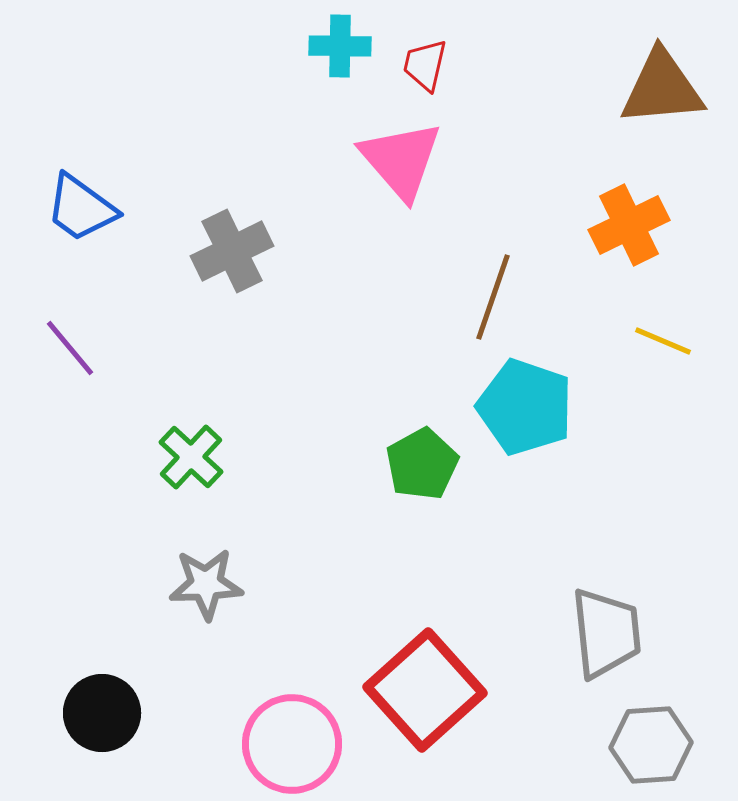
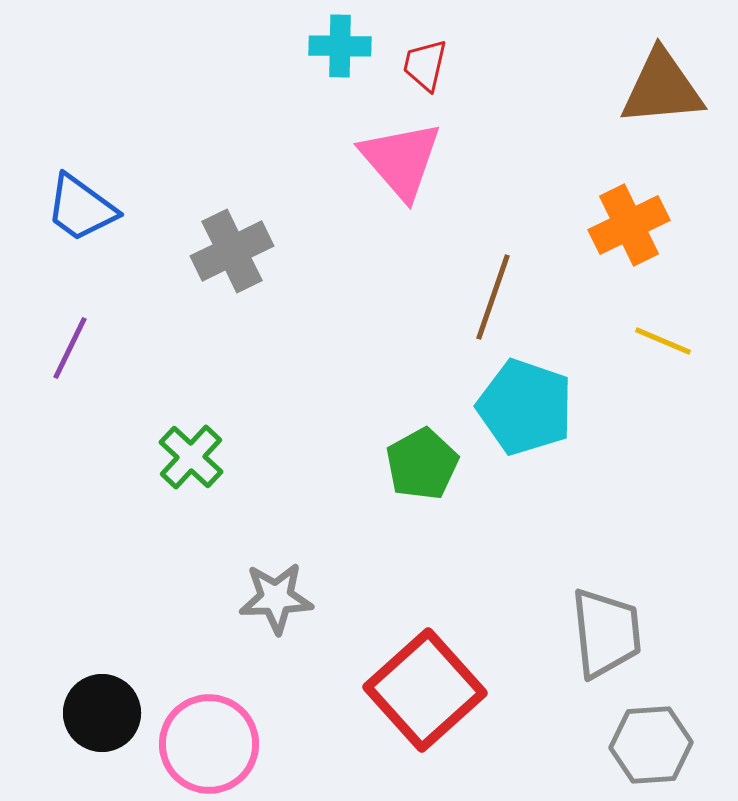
purple line: rotated 66 degrees clockwise
gray star: moved 70 px right, 14 px down
pink circle: moved 83 px left
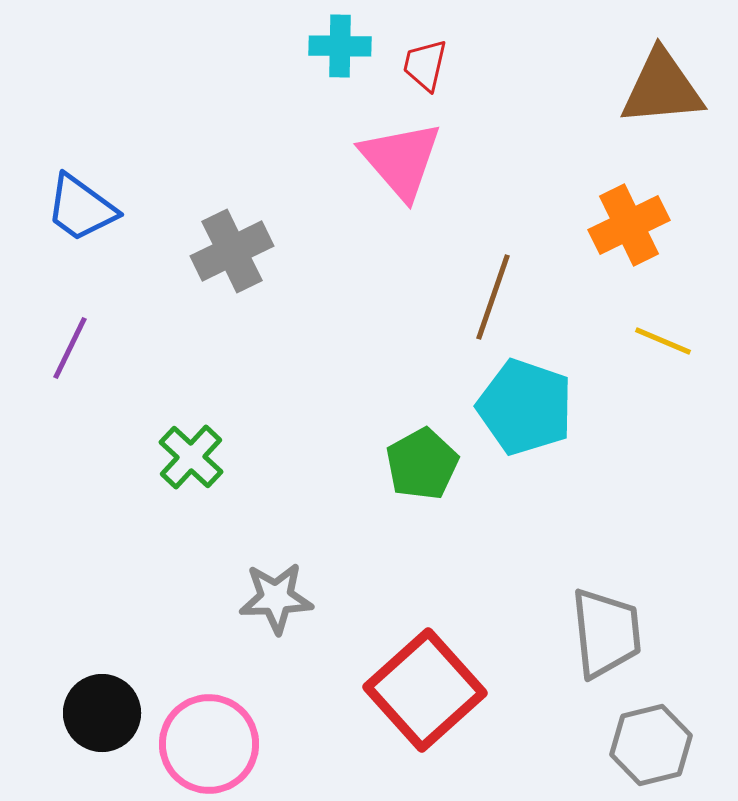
gray hexagon: rotated 10 degrees counterclockwise
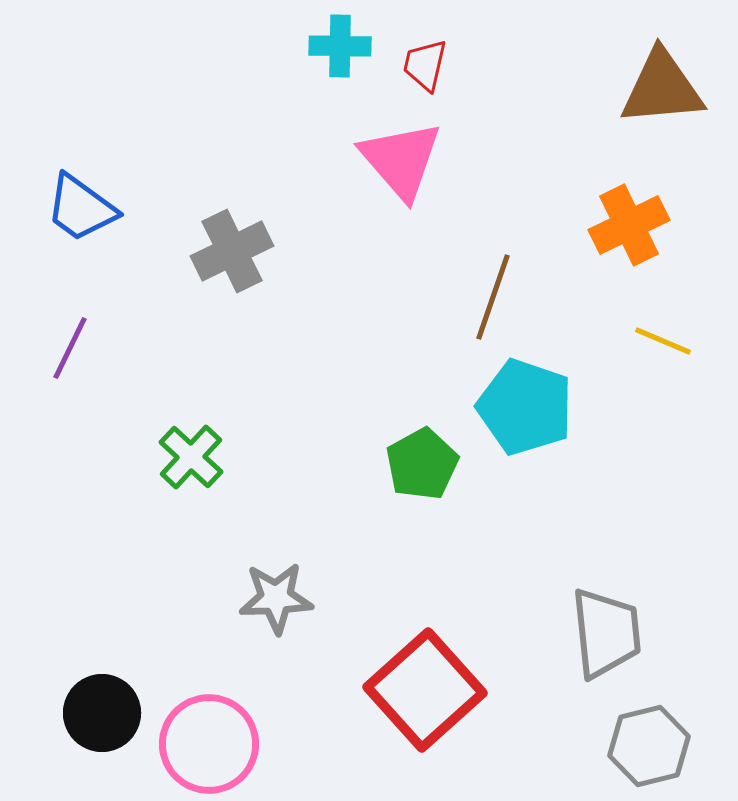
gray hexagon: moved 2 px left, 1 px down
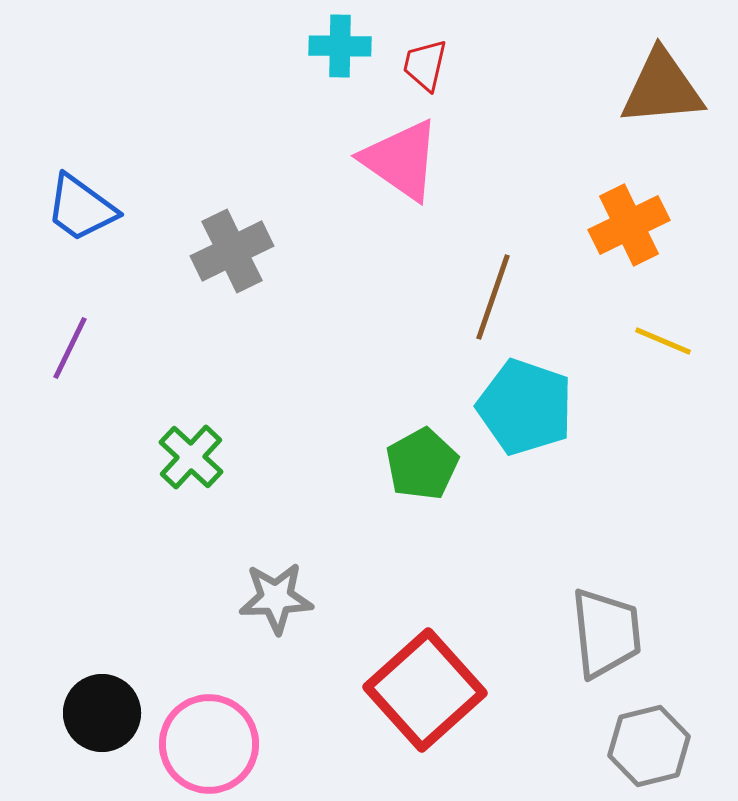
pink triangle: rotated 14 degrees counterclockwise
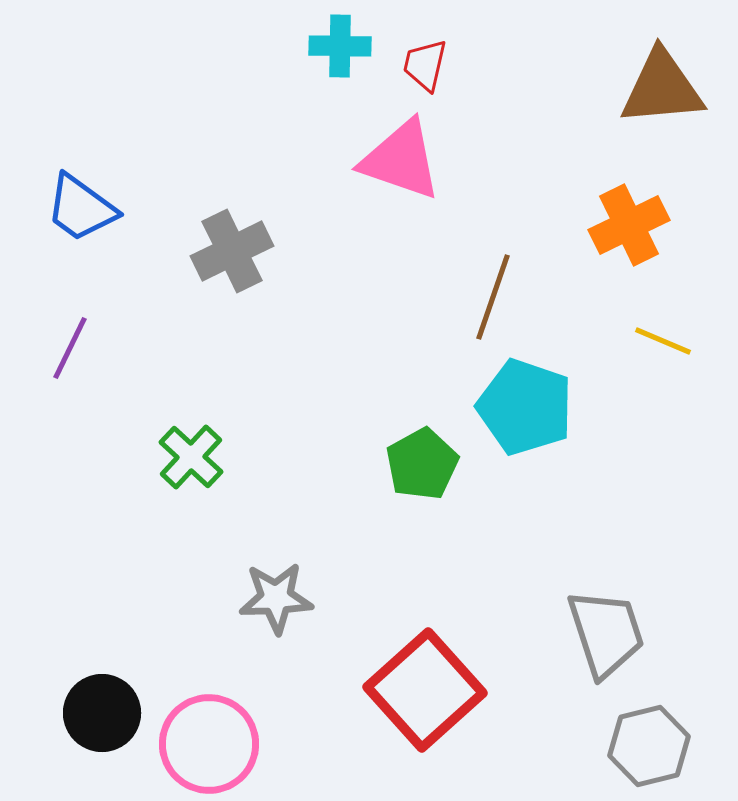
pink triangle: rotated 16 degrees counterclockwise
gray trapezoid: rotated 12 degrees counterclockwise
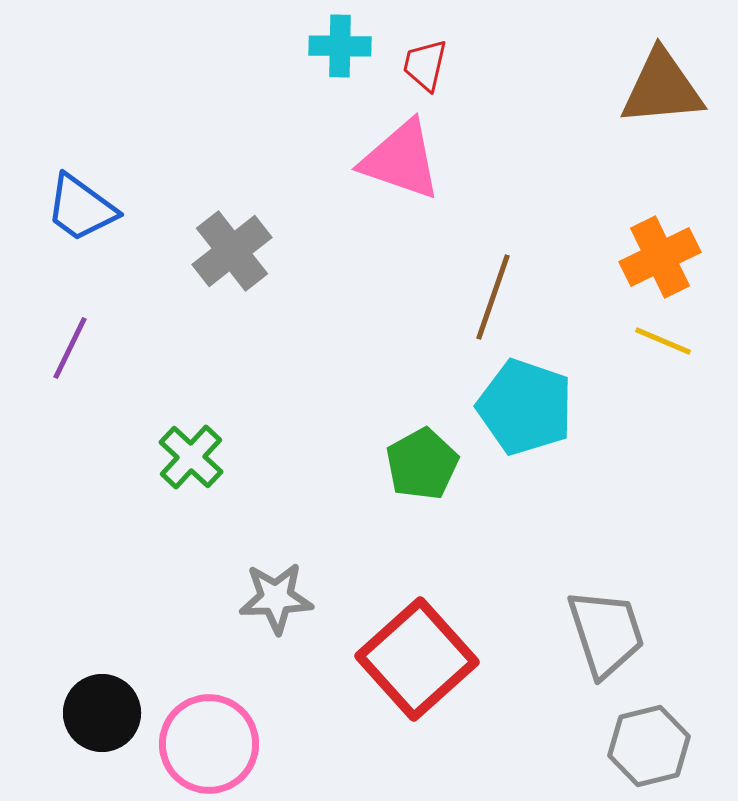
orange cross: moved 31 px right, 32 px down
gray cross: rotated 12 degrees counterclockwise
red square: moved 8 px left, 31 px up
